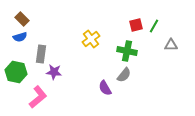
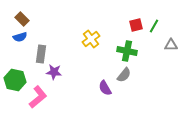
green hexagon: moved 1 px left, 8 px down
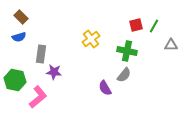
brown rectangle: moved 1 px left, 2 px up
blue semicircle: moved 1 px left
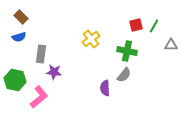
purple semicircle: rotated 28 degrees clockwise
pink L-shape: moved 1 px right
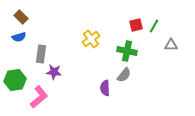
green hexagon: rotated 20 degrees counterclockwise
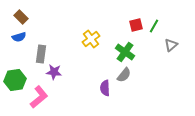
gray triangle: rotated 40 degrees counterclockwise
green cross: moved 2 px left, 1 px down; rotated 24 degrees clockwise
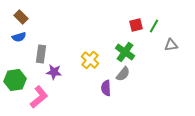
yellow cross: moved 1 px left, 21 px down; rotated 12 degrees counterclockwise
gray triangle: rotated 32 degrees clockwise
gray semicircle: moved 1 px left, 1 px up
purple semicircle: moved 1 px right
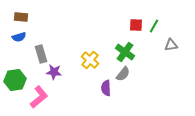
brown rectangle: rotated 40 degrees counterclockwise
red square: rotated 16 degrees clockwise
gray rectangle: rotated 24 degrees counterclockwise
